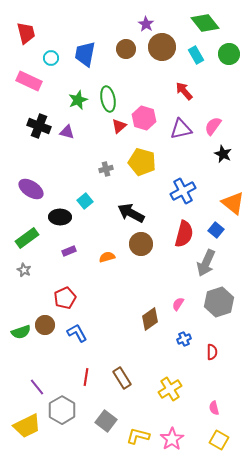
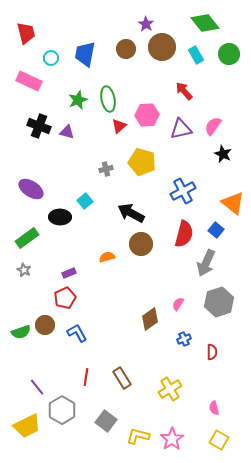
pink hexagon at (144, 118): moved 3 px right, 3 px up; rotated 20 degrees counterclockwise
purple rectangle at (69, 251): moved 22 px down
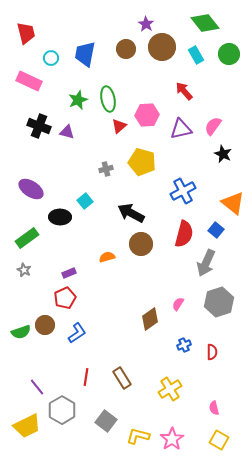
blue L-shape at (77, 333): rotated 85 degrees clockwise
blue cross at (184, 339): moved 6 px down
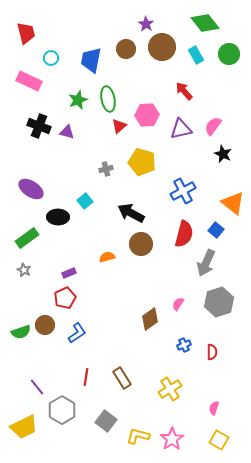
blue trapezoid at (85, 54): moved 6 px right, 6 px down
black ellipse at (60, 217): moved 2 px left
pink semicircle at (214, 408): rotated 32 degrees clockwise
yellow trapezoid at (27, 426): moved 3 px left, 1 px down
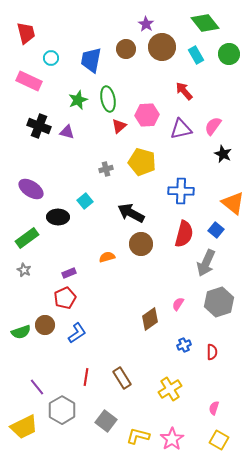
blue cross at (183, 191): moved 2 px left; rotated 30 degrees clockwise
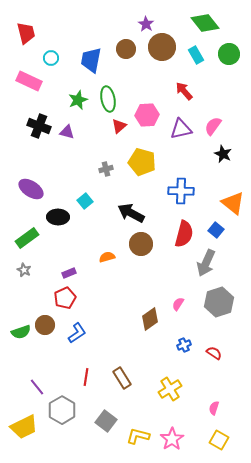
red semicircle at (212, 352): moved 2 px right, 1 px down; rotated 56 degrees counterclockwise
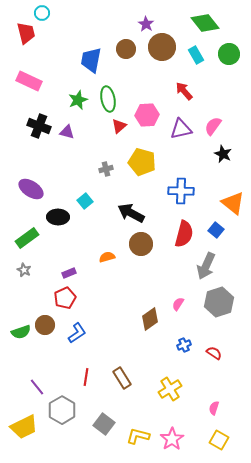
cyan circle at (51, 58): moved 9 px left, 45 px up
gray arrow at (206, 263): moved 3 px down
gray square at (106, 421): moved 2 px left, 3 px down
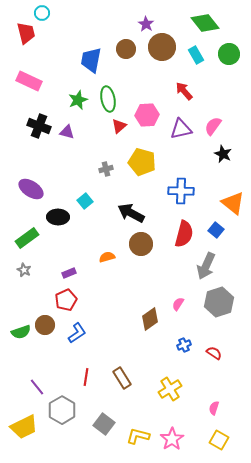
red pentagon at (65, 298): moved 1 px right, 2 px down
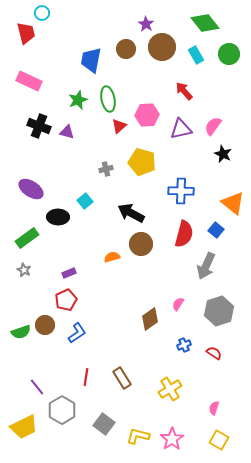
orange semicircle at (107, 257): moved 5 px right
gray hexagon at (219, 302): moved 9 px down
